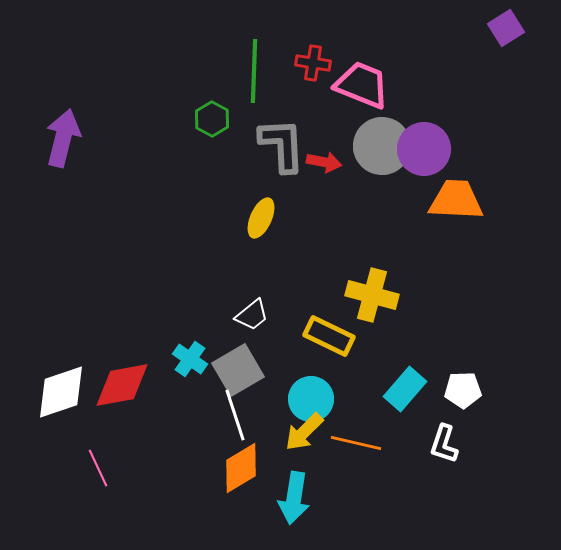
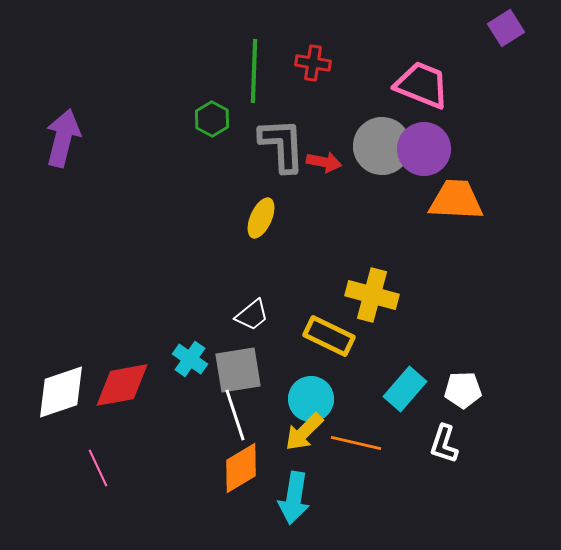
pink trapezoid: moved 60 px right
gray square: rotated 21 degrees clockwise
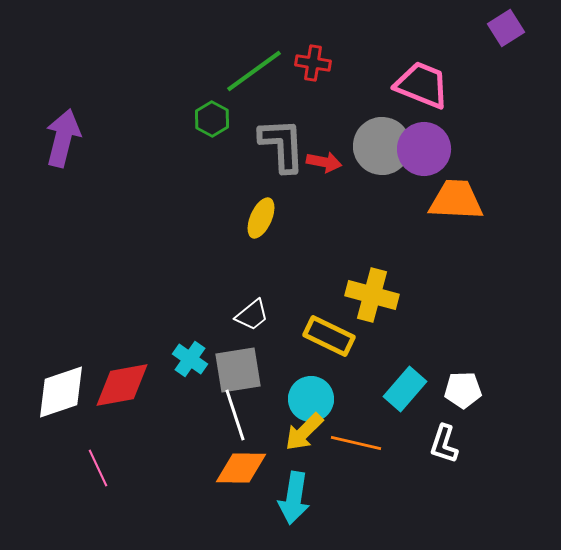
green line: rotated 52 degrees clockwise
orange diamond: rotated 32 degrees clockwise
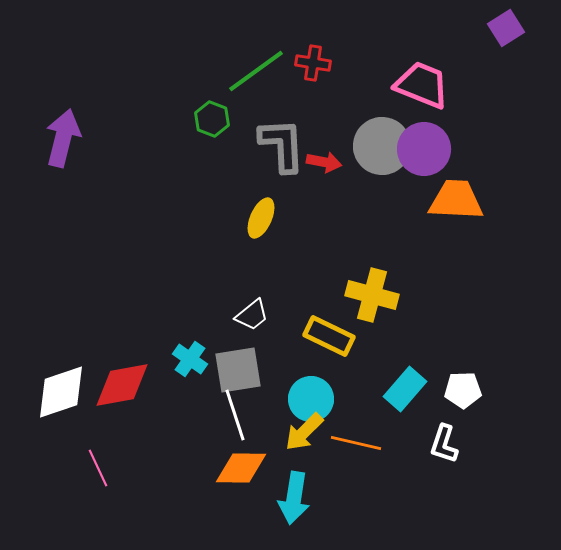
green line: moved 2 px right
green hexagon: rotated 8 degrees counterclockwise
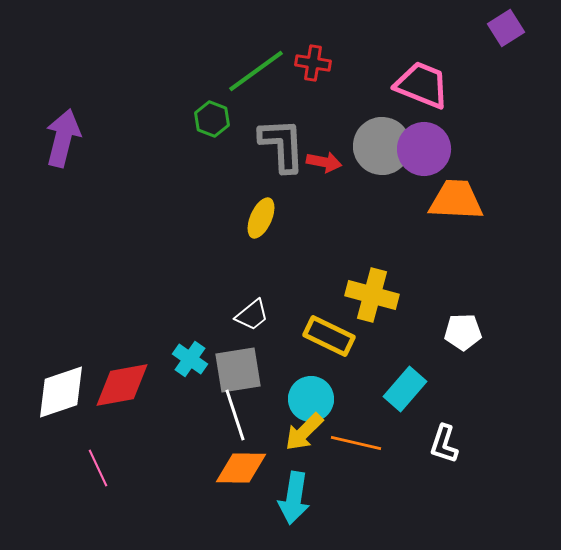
white pentagon: moved 58 px up
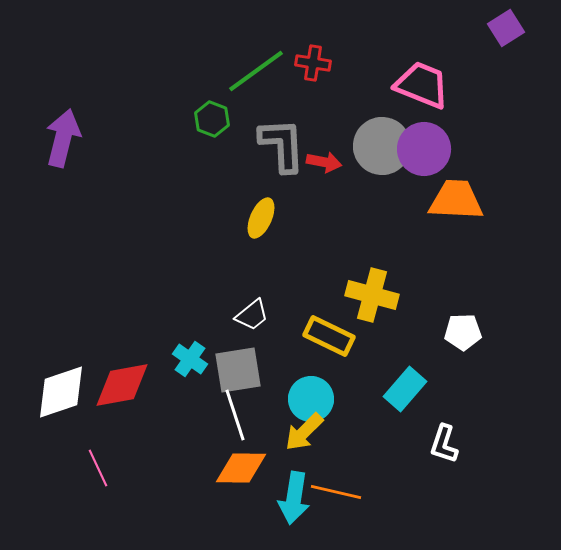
orange line: moved 20 px left, 49 px down
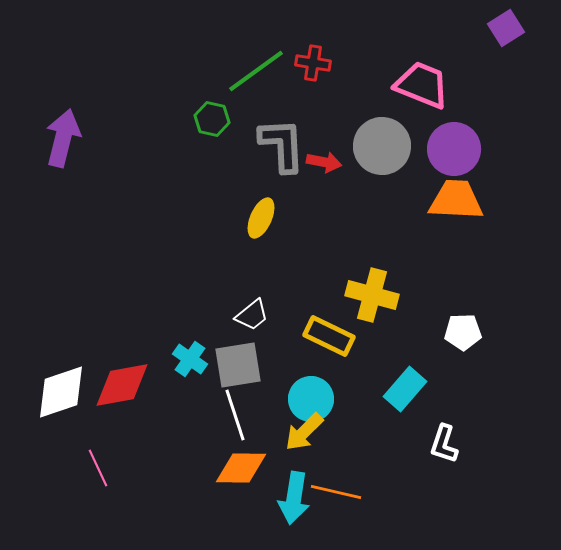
green hexagon: rotated 8 degrees counterclockwise
purple circle: moved 30 px right
gray square: moved 5 px up
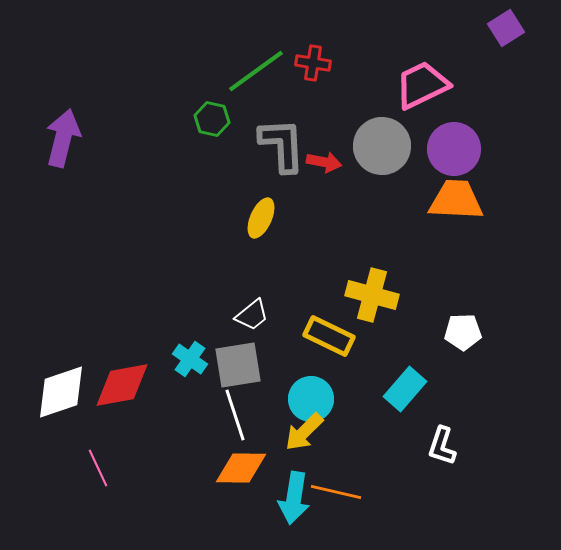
pink trapezoid: rotated 48 degrees counterclockwise
white L-shape: moved 2 px left, 2 px down
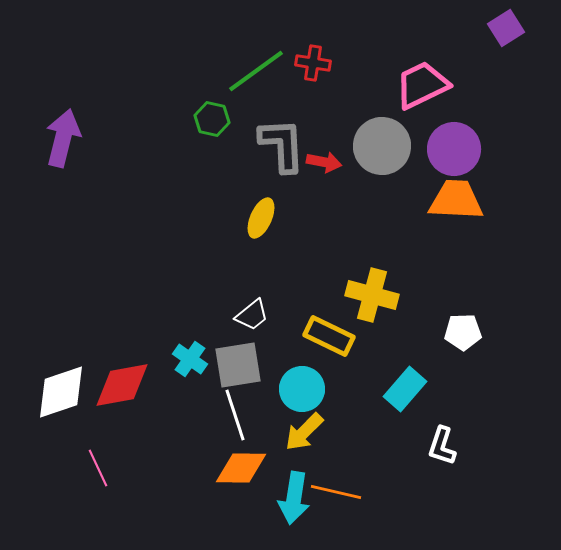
cyan circle: moved 9 px left, 10 px up
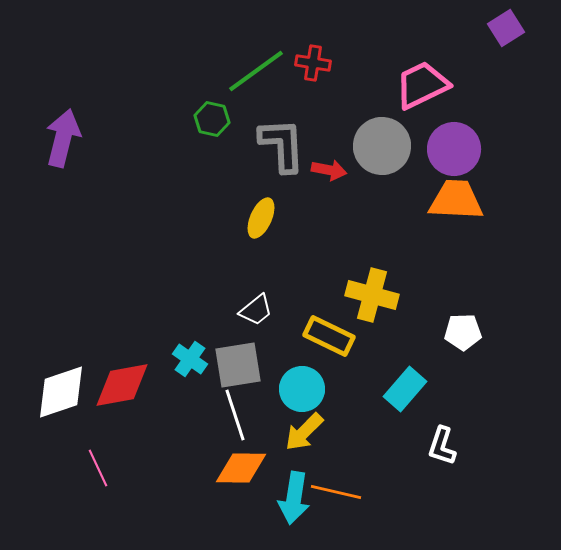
red arrow: moved 5 px right, 8 px down
white trapezoid: moved 4 px right, 5 px up
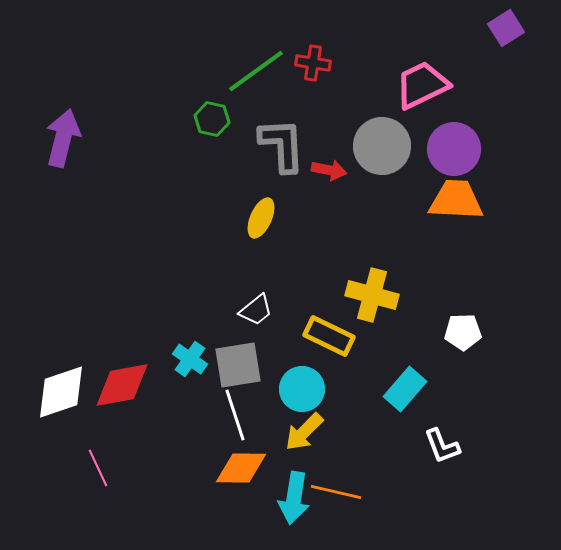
white L-shape: rotated 39 degrees counterclockwise
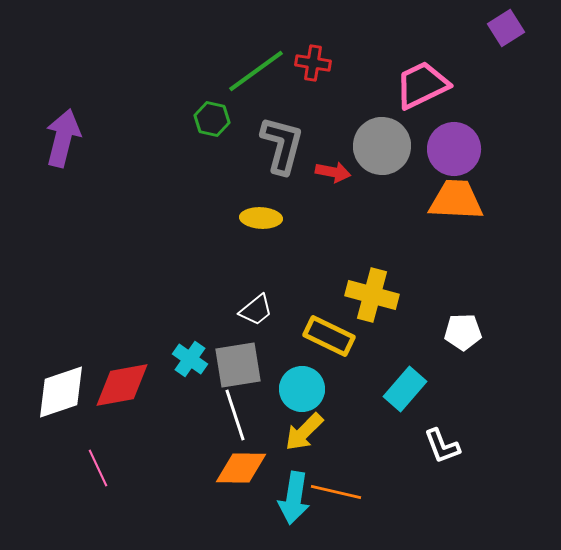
gray L-shape: rotated 18 degrees clockwise
red arrow: moved 4 px right, 2 px down
yellow ellipse: rotated 69 degrees clockwise
